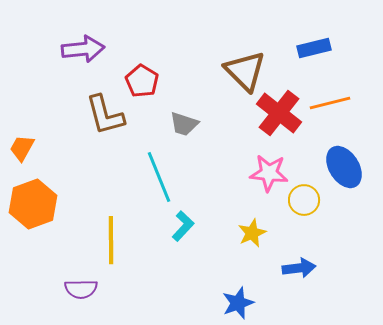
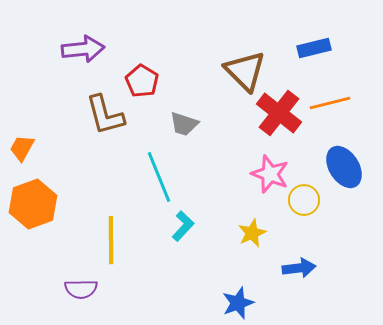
pink star: moved 1 px right, 1 px down; rotated 15 degrees clockwise
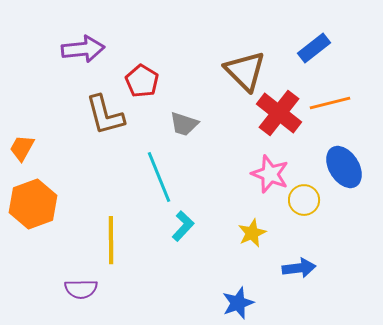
blue rectangle: rotated 24 degrees counterclockwise
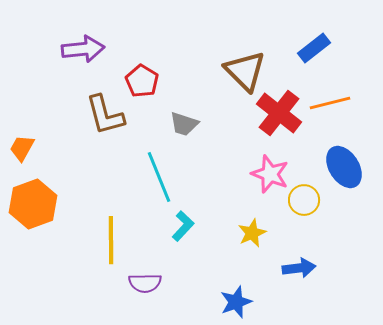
purple semicircle: moved 64 px right, 6 px up
blue star: moved 2 px left, 1 px up
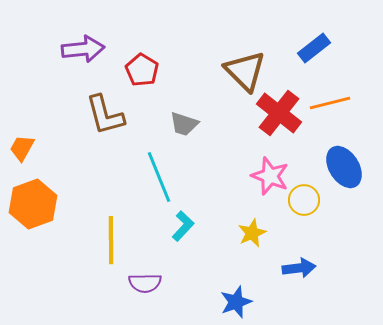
red pentagon: moved 11 px up
pink star: moved 2 px down
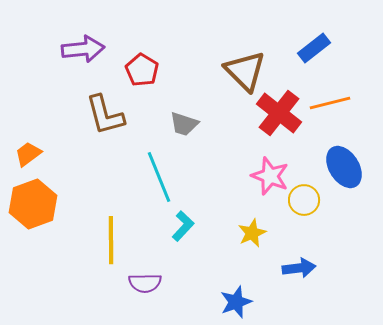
orange trapezoid: moved 6 px right, 6 px down; rotated 24 degrees clockwise
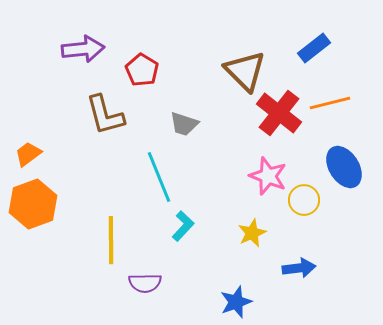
pink star: moved 2 px left
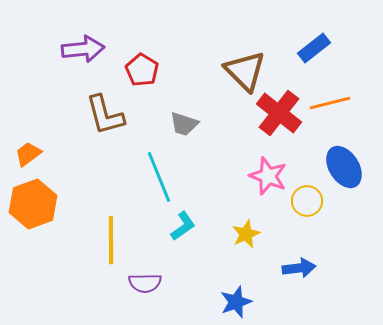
yellow circle: moved 3 px right, 1 px down
cyan L-shape: rotated 12 degrees clockwise
yellow star: moved 6 px left, 1 px down
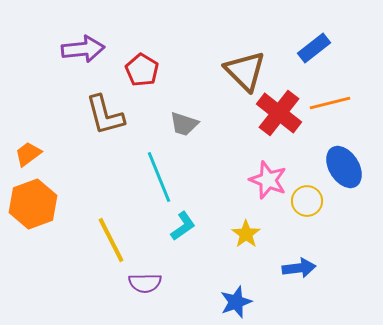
pink star: moved 4 px down
yellow star: rotated 12 degrees counterclockwise
yellow line: rotated 27 degrees counterclockwise
